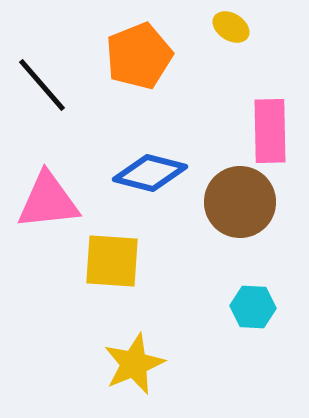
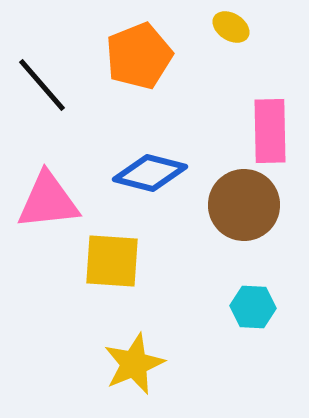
brown circle: moved 4 px right, 3 px down
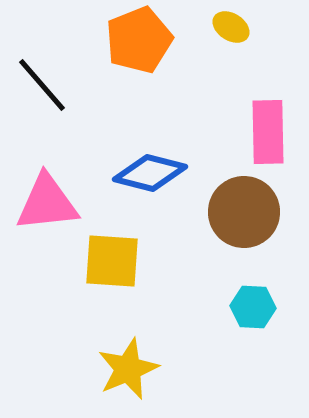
orange pentagon: moved 16 px up
pink rectangle: moved 2 px left, 1 px down
pink triangle: moved 1 px left, 2 px down
brown circle: moved 7 px down
yellow star: moved 6 px left, 5 px down
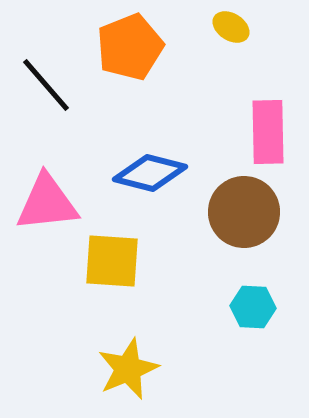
orange pentagon: moved 9 px left, 7 px down
black line: moved 4 px right
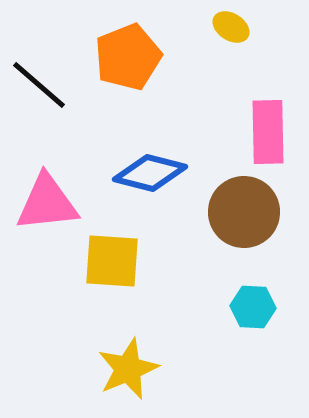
orange pentagon: moved 2 px left, 10 px down
black line: moved 7 px left; rotated 8 degrees counterclockwise
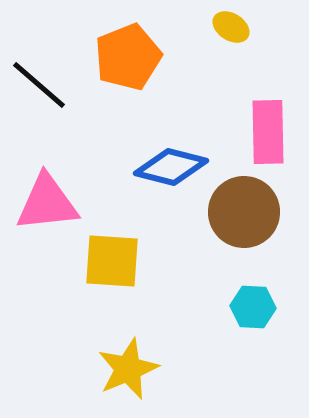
blue diamond: moved 21 px right, 6 px up
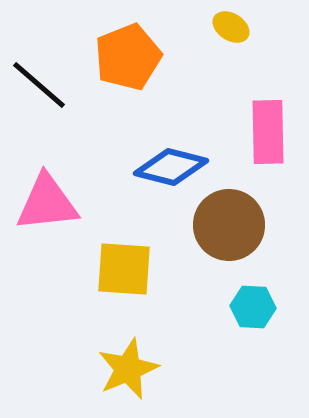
brown circle: moved 15 px left, 13 px down
yellow square: moved 12 px right, 8 px down
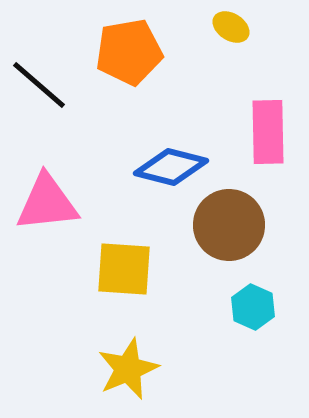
orange pentagon: moved 1 px right, 5 px up; rotated 12 degrees clockwise
cyan hexagon: rotated 21 degrees clockwise
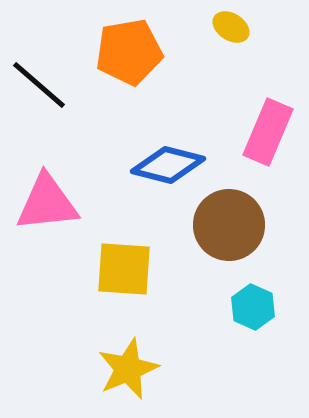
pink rectangle: rotated 24 degrees clockwise
blue diamond: moved 3 px left, 2 px up
